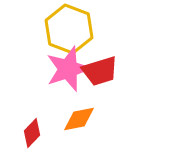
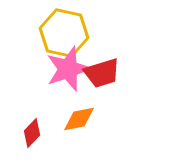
yellow hexagon: moved 5 px left, 4 px down; rotated 9 degrees counterclockwise
red trapezoid: moved 2 px right, 2 px down
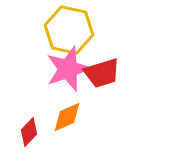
yellow hexagon: moved 5 px right, 3 px up
orange diamond: moved 12 px left, 2 px up; rotated 12 degrees counterclockwise
red diamond: moved 3 px left, 1 px up
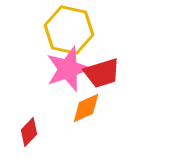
orange diamond: moved 19 px right, 9 px up
